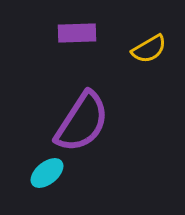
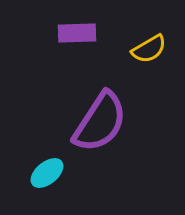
purple semicircle: moved 18 px right
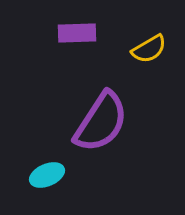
purple semicircle: moved 1 px right
cyan ellipse: moved 2 px down; rotated 16 degrees clockwise
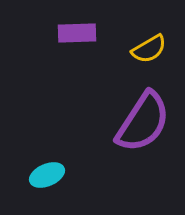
purple semicircle: moved 42 px right
